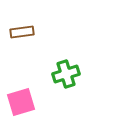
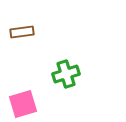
pink square: moved 2 px right, 2 px down
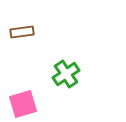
green cross: rotated 16 degrees counterclockwise
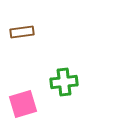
green cross: moved 2 px left, 8 px down; rotated 28 degrees clockwise
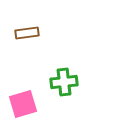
brown rectangle: moved 5 px right, 1 px down
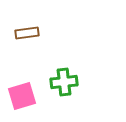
pink square: moved 1 px left, 8 px up
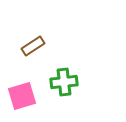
brown rectangle: moved 6 px right, 13 px down; rotated 25 degrees counterclockwise
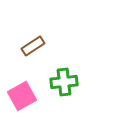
pink square: rotated 12 degrees counterclockwise
